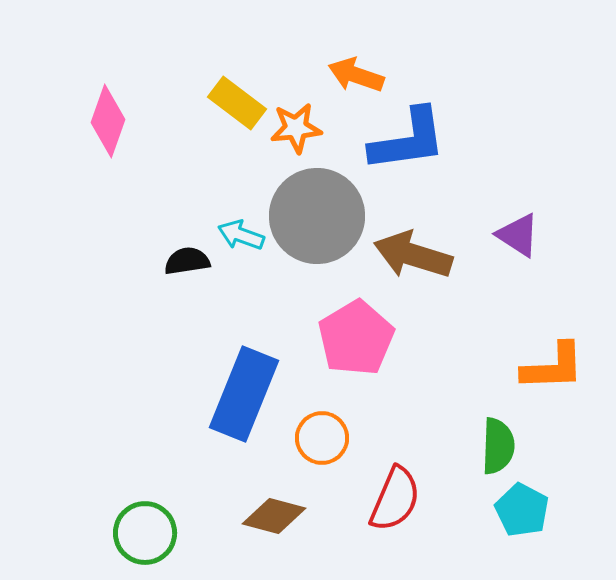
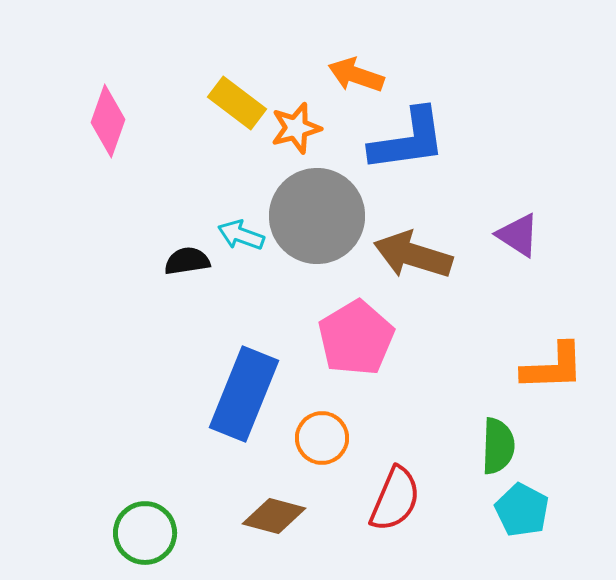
orange star: rotated 9 degrees counterclockwise
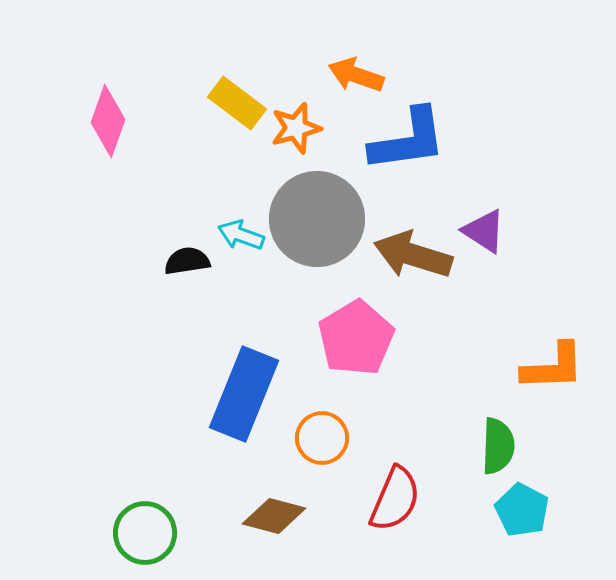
gray circle: moved 3 px down
purple triangle: moved 34 px left, 4 px up
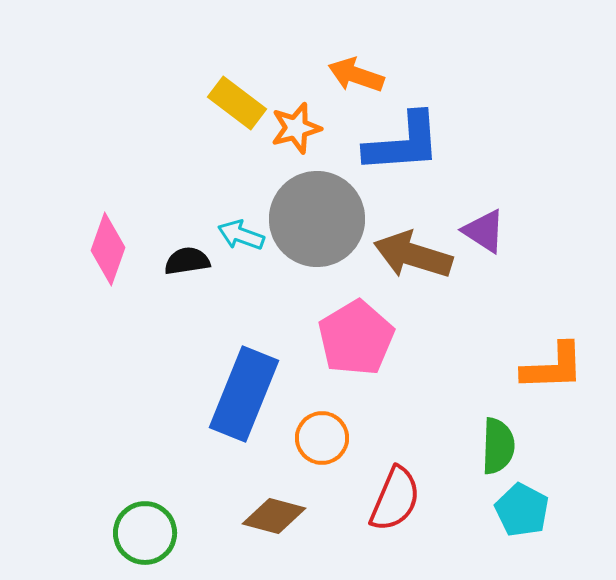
pink diamond: moved 128 px down
blue L-shape: moved 5 px left, 3 px down; rotated 4 degrees clockwise
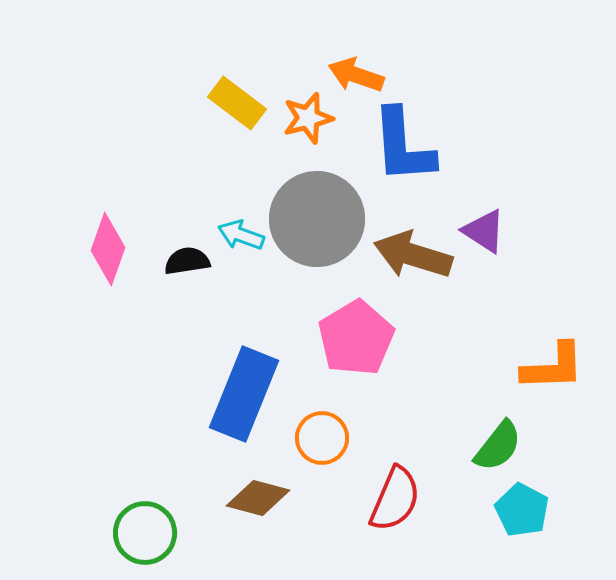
orange star: moved 12 px right, 10 px up
blue L-shape: moved 3 px down; rotated 90 degrees clockwise
green semicircle: rotated 36 degrees clockwise
brown diamond: moved 16 px left, 18 px up
